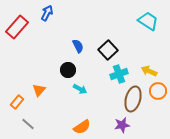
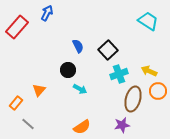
orange rectangle: moved 1 px left, 1 px down
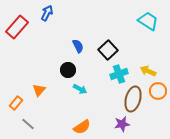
yellow arrow: moved 1 px left
purple star: moved 1 px up
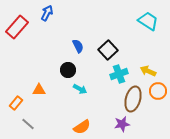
orange triangle: rotated 48 degrees clockwise
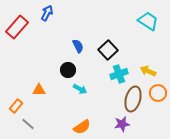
orange circle: moved 2 px down
orange rectangle: moved 3 px down
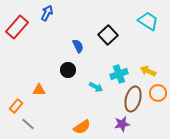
black square: moved 15 px up
cyan arrow: moved 16 px right, 2 px up
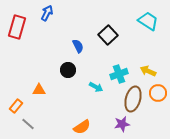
red rectangle: rotated 25 degrees counterclockwise
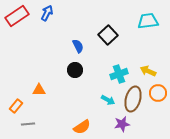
cyan trapezoid: rotated 40 degrees counterclockwise
red rectangle: moved 11 px up; rotated 40 degrees clockwise
black circle: moved 7 px right
cyan arrow: moved 12 px right, 13 px down
gray line: rotated 48 degrees counterclockwise
